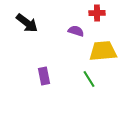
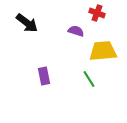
red cross: rotated 21 degrees clockwise
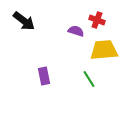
red cross: moved 7 px down
black arrow: moved 3 px left, 2 px up
yellow trapezoid: moved 1 px right, 1 px up
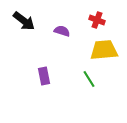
purple semicircle: moved 14 px left
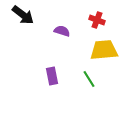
black arrow: moved 1 px left, 6 px up
purple rectangle: moved 8 px right
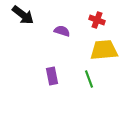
green line: rotated 12 degrees clockwise
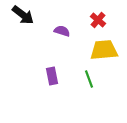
red cross: moved 1 px right; rotated 21 degrees clockwise
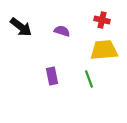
black arrow: moved 2 px left, 12 px down
red cross: moved 4 px right; rotated 28 degrees counterclockwise
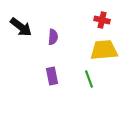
purple semicircle: moved 9 px left, 6 px down; rotated 77 degrees clockwise
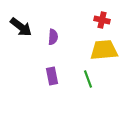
green line: moved 1 px left
